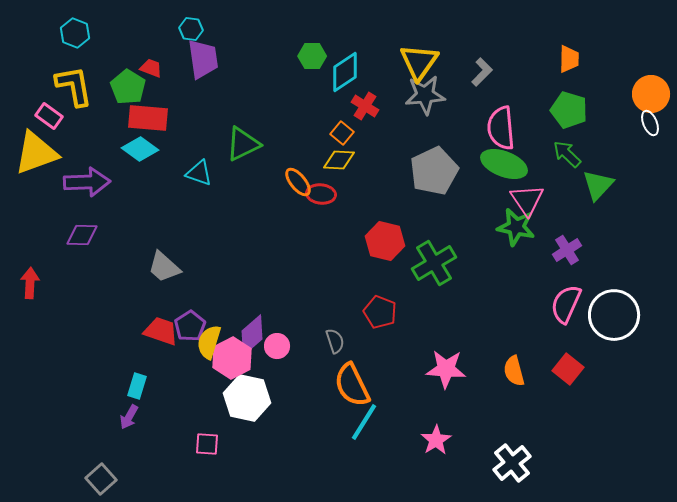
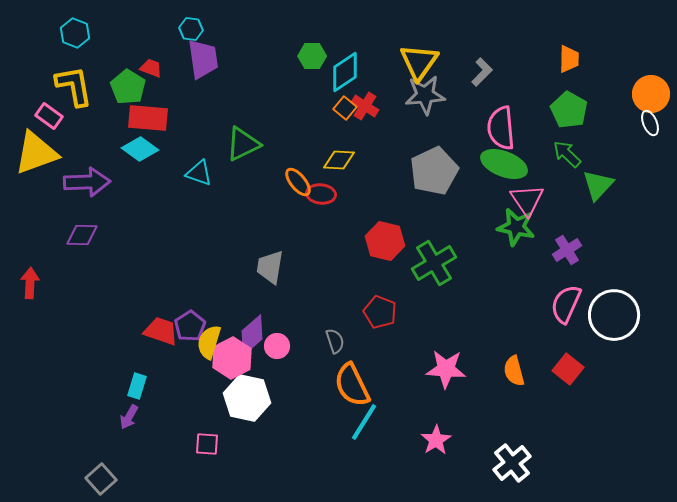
green pentagon at (569, 110): rotated 12 degrees clockwise
orange square at (342, 133): moved 3 px right, 25 px up
gray trapezoid at (164, 267): moved 106 px right; rotated 57 degrees clockwise
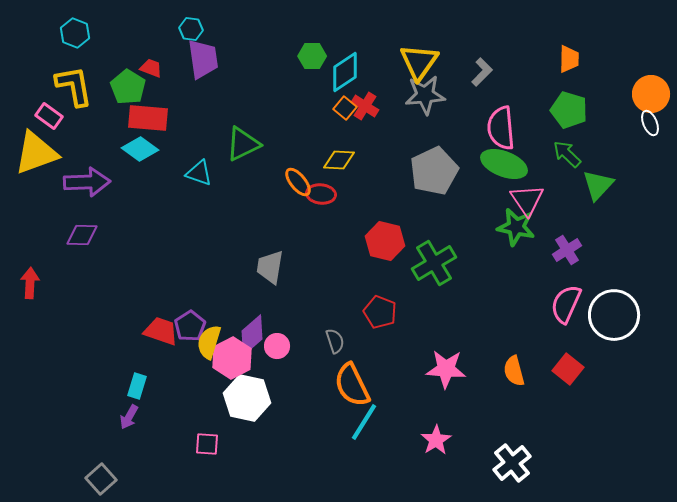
green pentagon at (569, 110): rotated 12 degrees counterclockwise
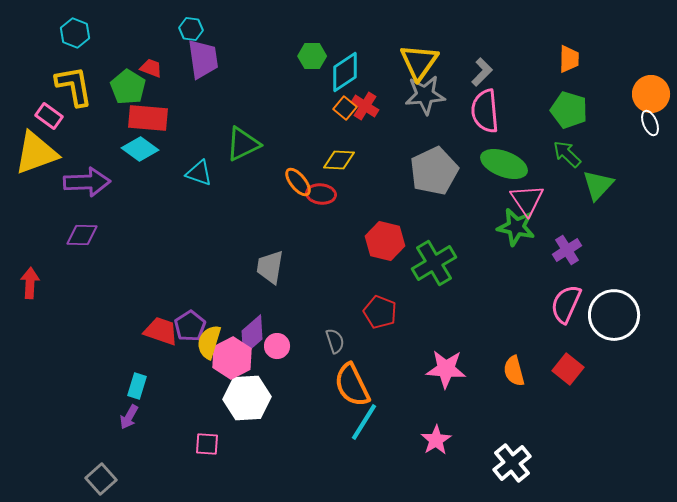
pink semicircle at (501, 128): moved 16 px left, 17 px up
white hexagon at (247, 398): rotated 15 degrees counterclockwise
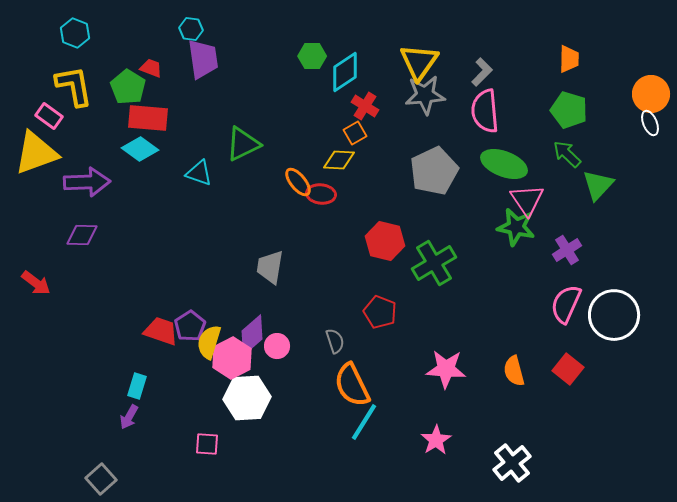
orange square at (345, 108): moved 10 px right, 25 px down; rotated 20 degrees clockwise
red arrow at (30, 283): moved 6 px right; rotated 124 degrees clockwise
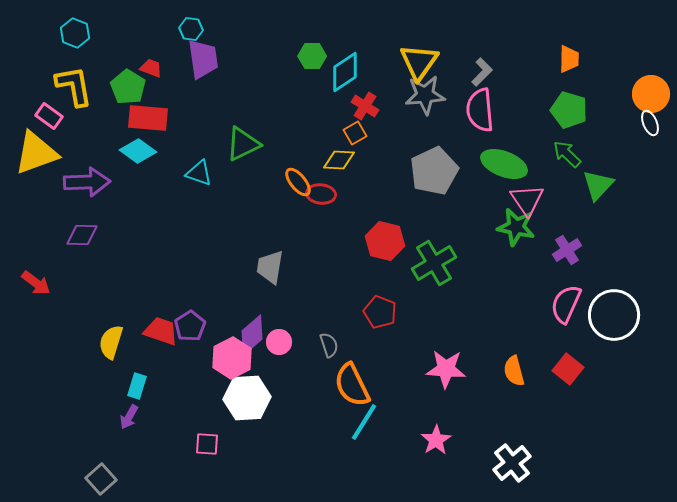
pink semicircle at (485, 111): moved 5 px left, 1 px up
cyan diamond at (140, 149): moved 2 px left, 2 px down
gray semicircle at (335, 341): moved 6 px left, 4 px down
yellow semicircle at (209, 342): moved 98 px left
pink circle at (277, 346): moved 2 px right, 4 px up
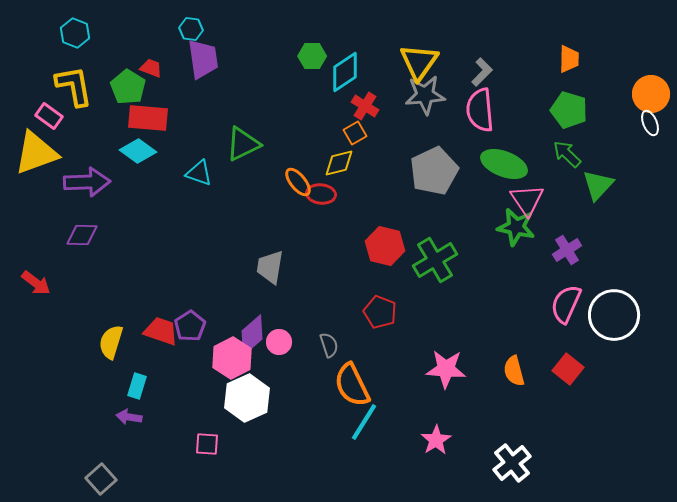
yellow diamond at (339, 160): moved 3 px down; rotated 16 degrees counterclockwise
red hexagon at (385, 241): moved 5 px down
green cross at (434, 263): moved 1 px right, 3 px up
white hexagon at (247, 398): rotated 21 degrees counterclockwise
purple arrow at (129, 417): rotated 70 degrees clockwise
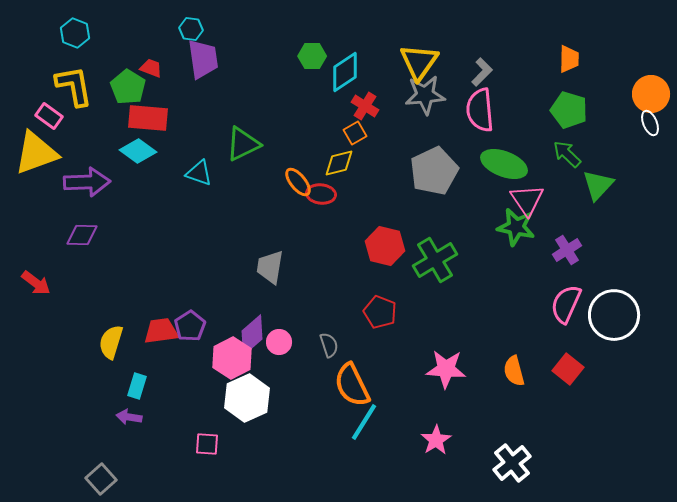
red trapezoid at (161, 331): rotated 27 degrees counterclockwise
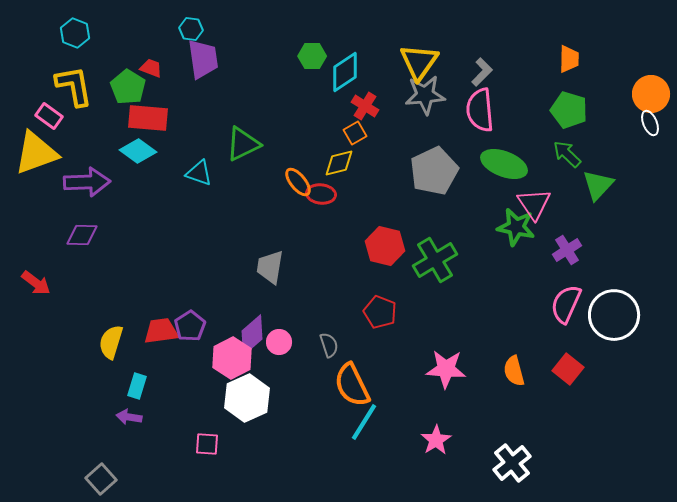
pink triangle at (527, 200): moved 7 px right, 4 px down
